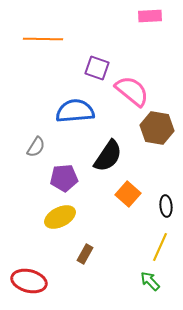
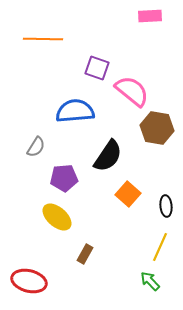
yellow ellipse: moved 3 px left; rotated 68 degrees clockwise
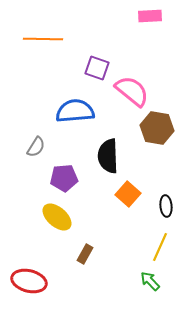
black semicircle: rotated 144 degrees clockwise
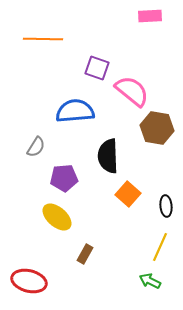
green arrow: rotated 20 degrees counterclockwise
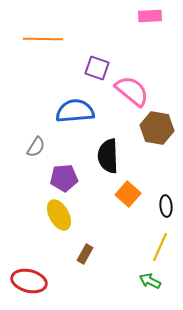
yellow ellipse: moved 2 px right, 2 px up; rotated 20 degrees clockwise
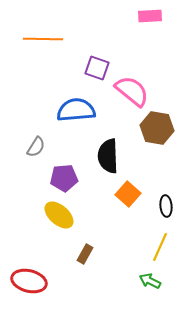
blue semicircle: moved 1 px right, 1 px up
yellow ellipse: rotated 20 degrees counterclockwise
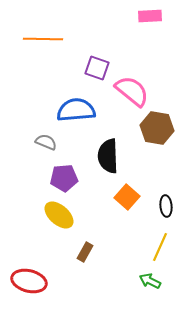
gray semicircle: moved 10 px right, 5 px up; rotated 100 degrees counterclockwise
orange square: moved 1 px left, 3 px down
brown rectangle: moved 2 px up
